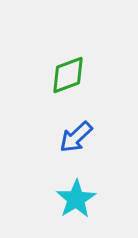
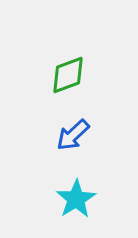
blue arrow: moved 3 px left, 2 px up
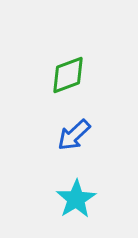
blue arrow: moved 1 px right
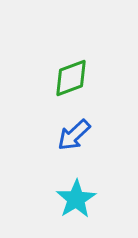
green diamond: moved 3 px right, 3 px down
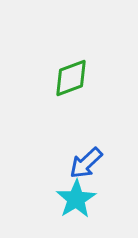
blue arrow: moved 12 px right, 28 px down
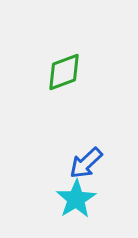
green diamond: moved 7 px left, 6 px up
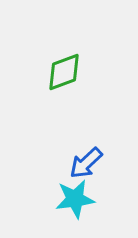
cyan star: moved 1 px left; rotated 24 degrees clockwise
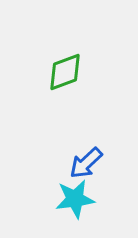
green diamond: moved 1 px right
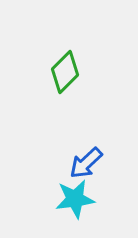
green diamond: rotated 24 degrees counterclockwise
